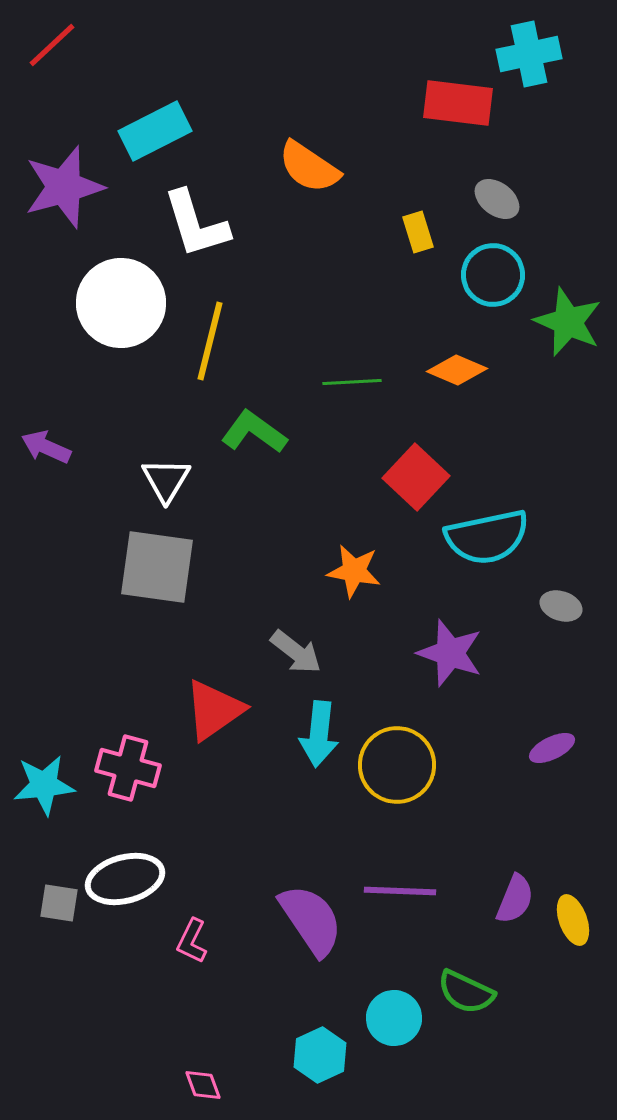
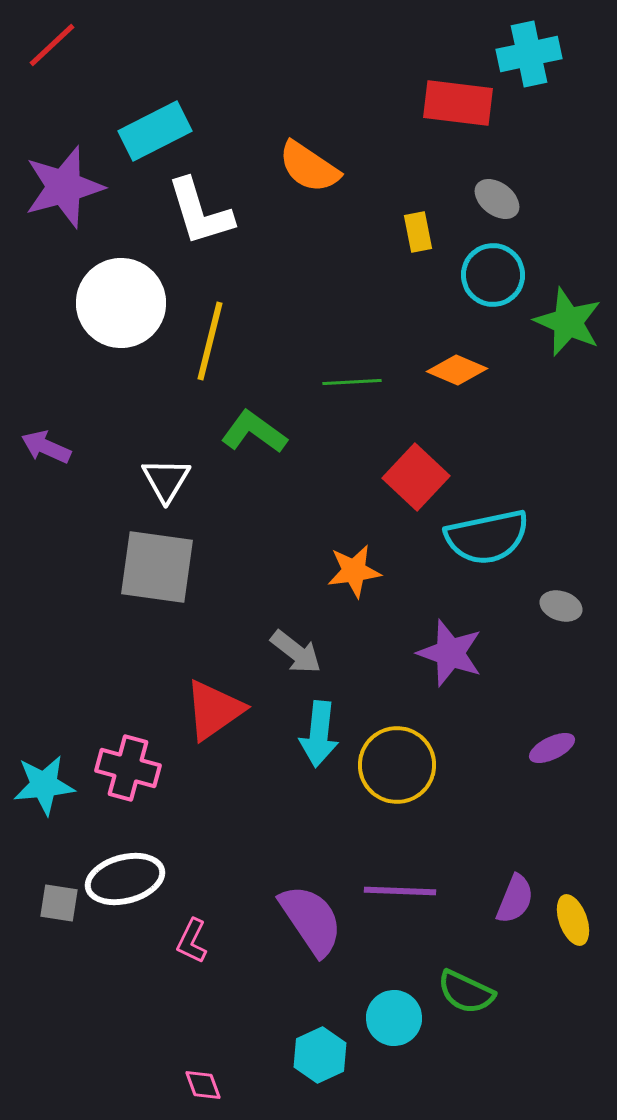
white L-shape at (196, 224): moved 4 px right, 12 px up
yellow rectangle at (418, 232): rotated 6 degrees clockwise
orange star at (354, 571): rotated 18 degrees counterclockwise
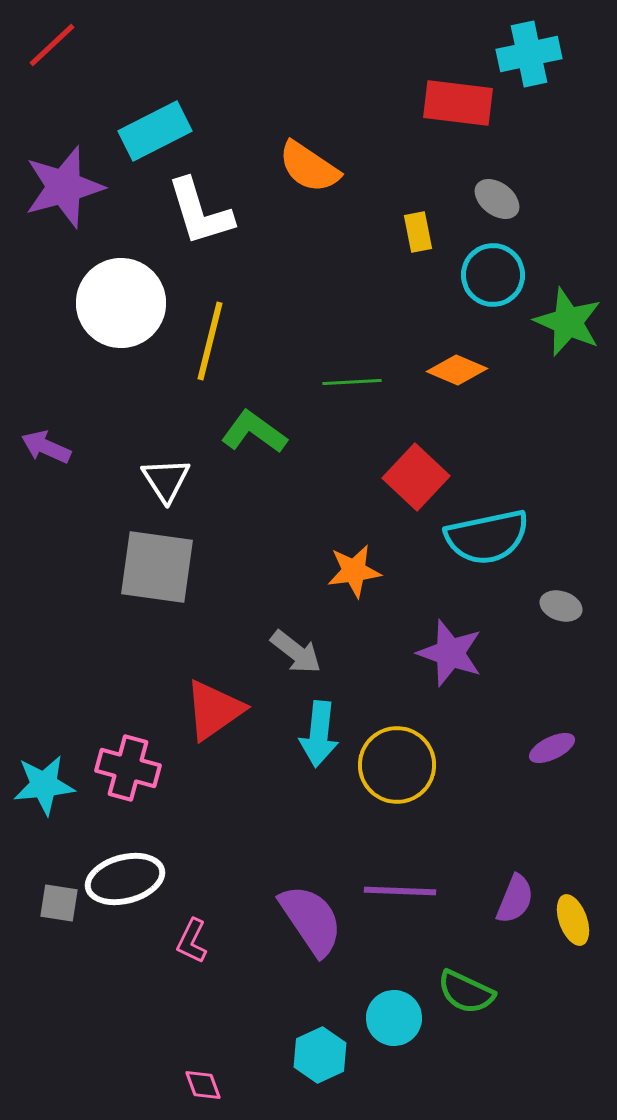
white triangle at (166, 480): rotated 4 degrees counterclockwise
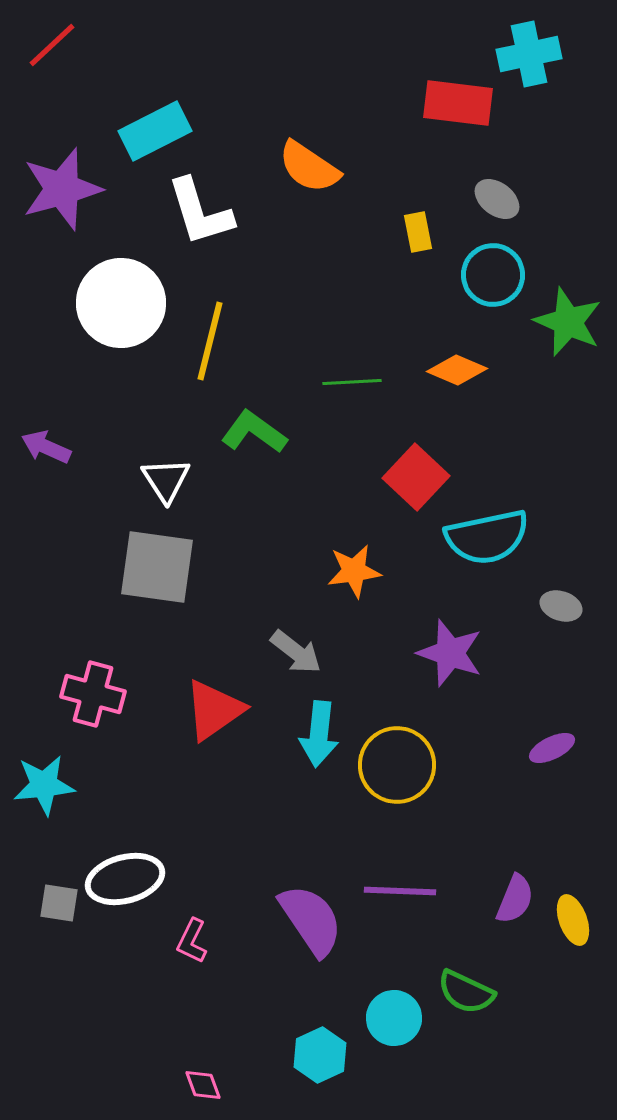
purple star at (64, 187): moved 2 px left, 2 px down
pink cross at (128, 768): moved 35 px left, 74 px up
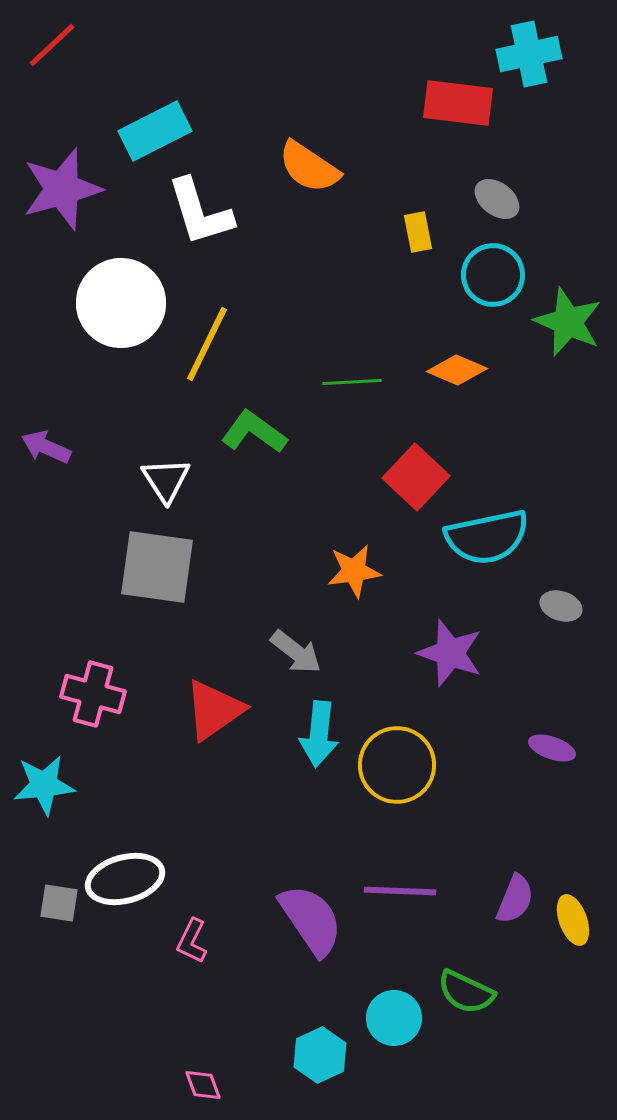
yellow line at (210, 341): moved 3 px left, 3 px down; rotated 12 degrees clockwise
purple ellipse at (552, 748): rotated 45 degrees clockwise
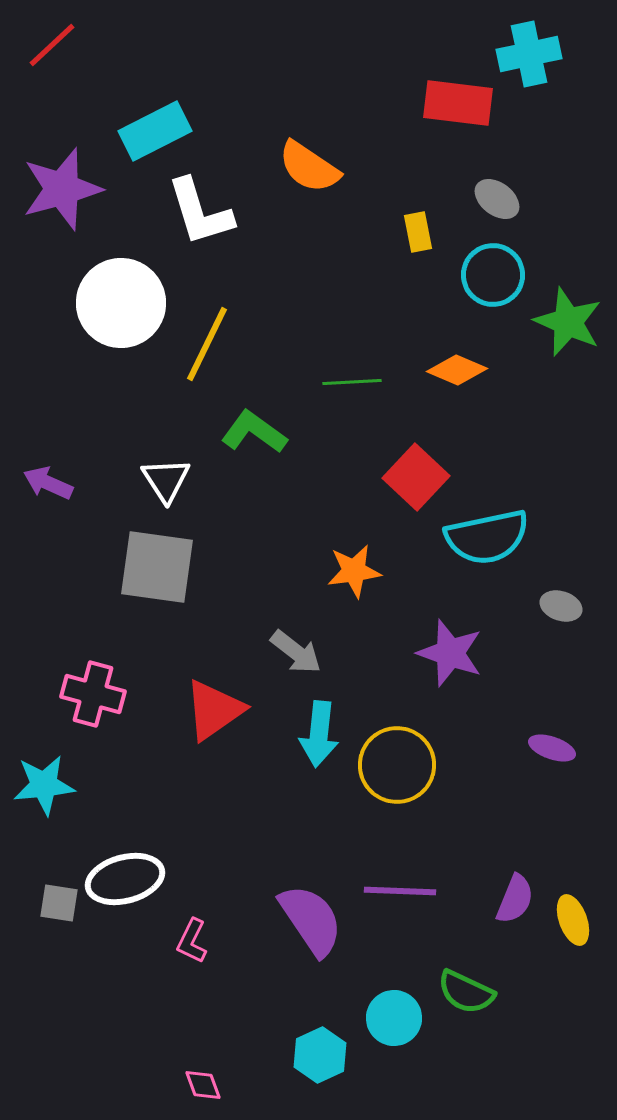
purple arrow at (46, 447): moved 2 px right, 36 px down
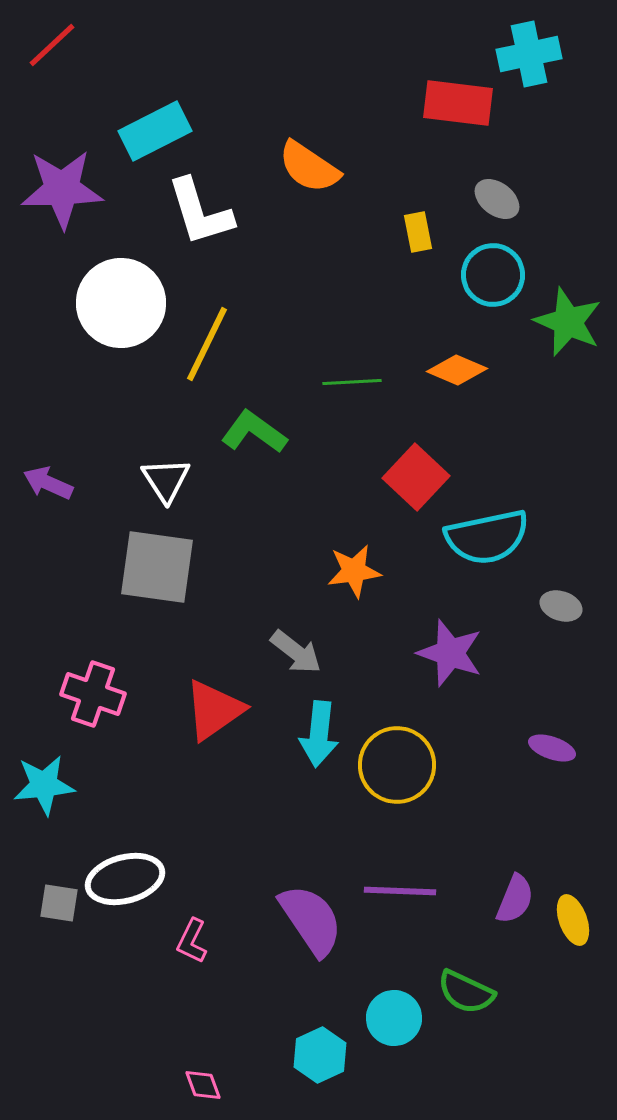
purple star at (62, 189): rotated 14 degrees clockwise
pink cross at (93, 694): rotated 4 degrees clockwise
